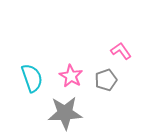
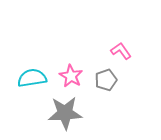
cyan semicircle: rotated 80 degrees counterclockwise
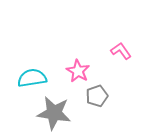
pink star: moved 7 px right, 5 px up
gray pentagon: moved 9 px left, 16 px down
gray star: moved 11 px left; rotated 12 degrees clockwise
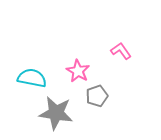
cyan semicircle: rotated 20 degrees clockwise
gray star: moved 2 px right
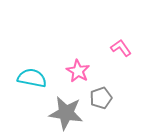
pink L-shape: moved 3 px up
gray pentagon: moved 4 px right, 2 px down
gray star: moved 10 px right
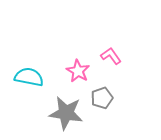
pink L-shape: moved 10 px left, 8 px down
cyan semicircle: moved 3 px left, 1 px up
gray pentagon: moved 1 px right
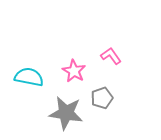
pink star: moved 4 px left
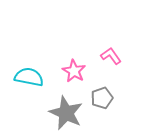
gray star: rotated 16 degrees clockwise
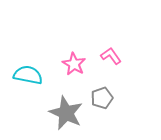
pink star: moved 7 px up
cyan semicircle: moved 1 px left, 2 px up
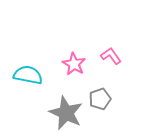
gray pentagon: moved 2 px left, 1 px down
